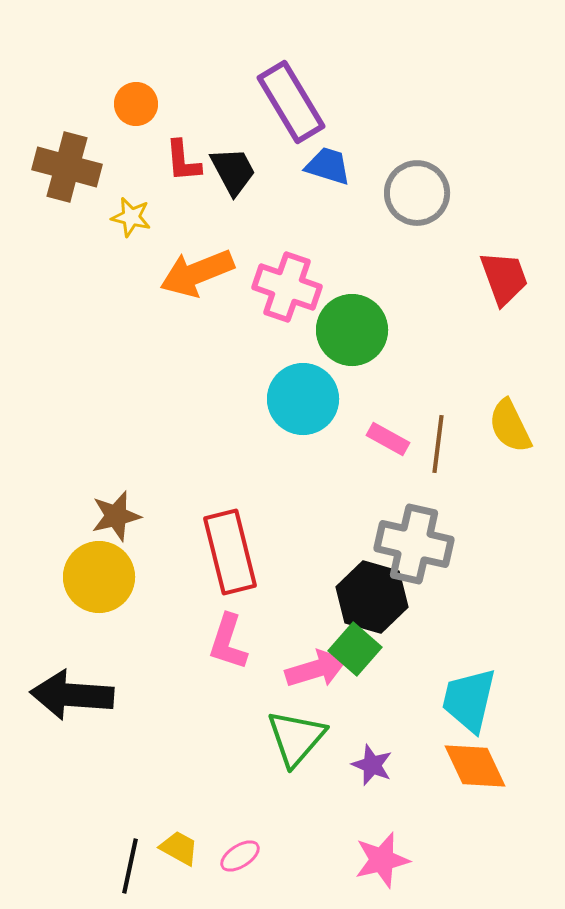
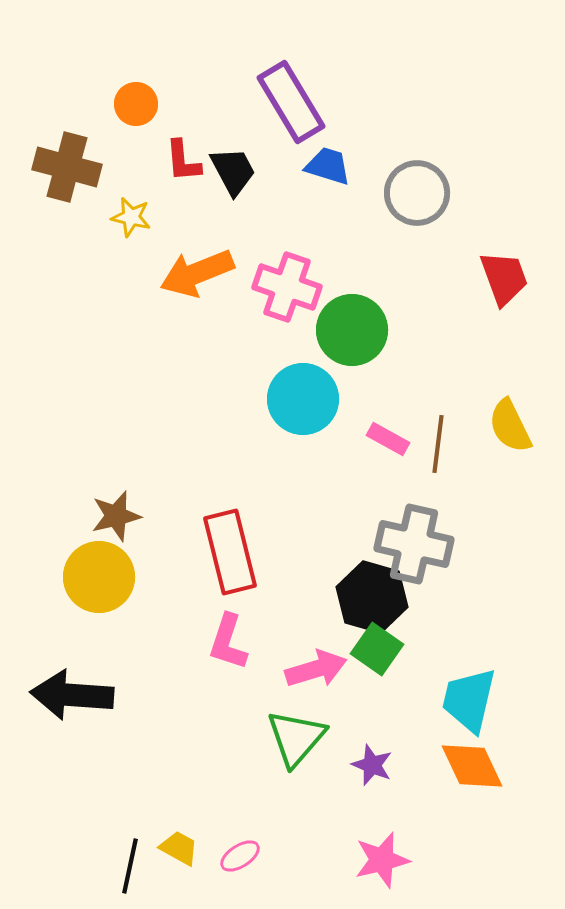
green square: moved 22 px right; rotated 6 degrees counterclockwise
orange diamond: moved 3 px left
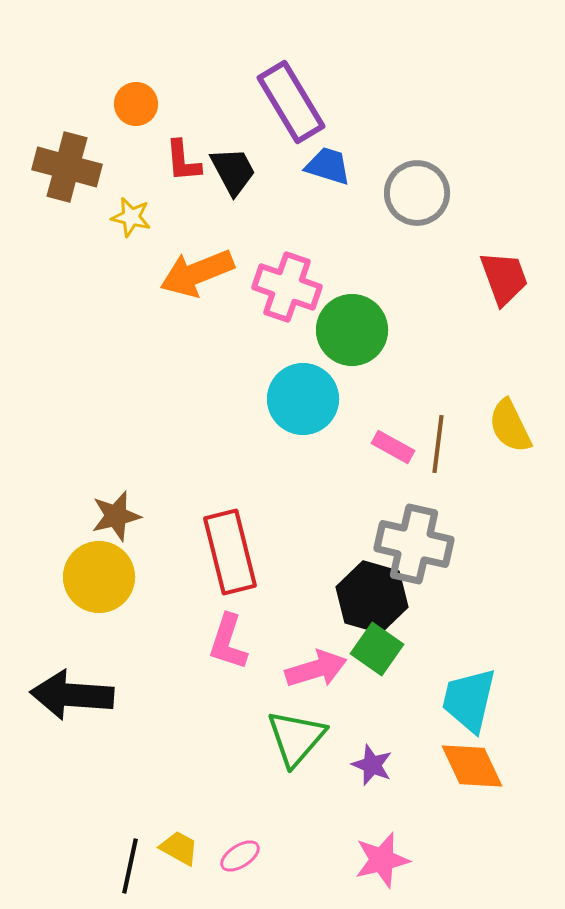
pink rectangle: moved 5 px right, 8 px down
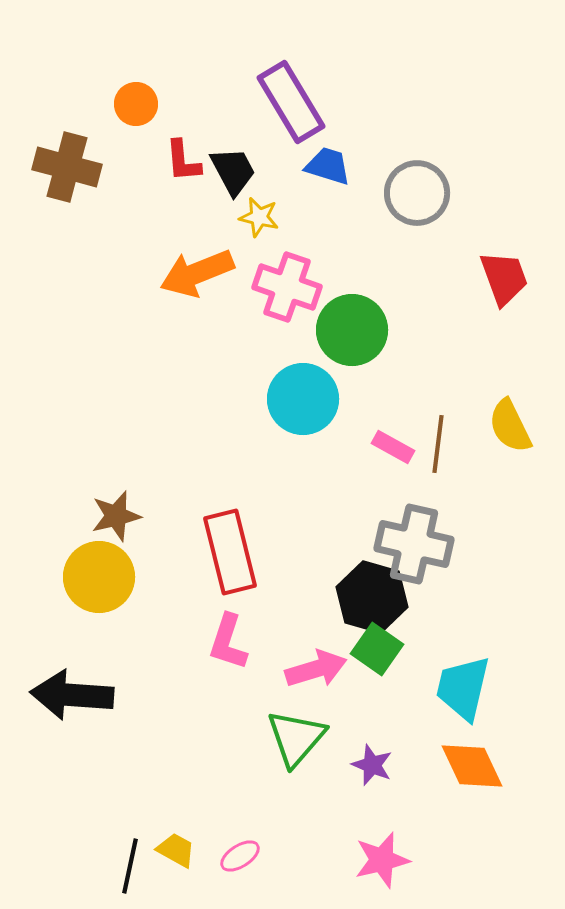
yellow star: moved 128 px right
cyan trapezoid: moved 6 px left, 12 px up
yellow trapezoid: moved 3 px left, 2 px down
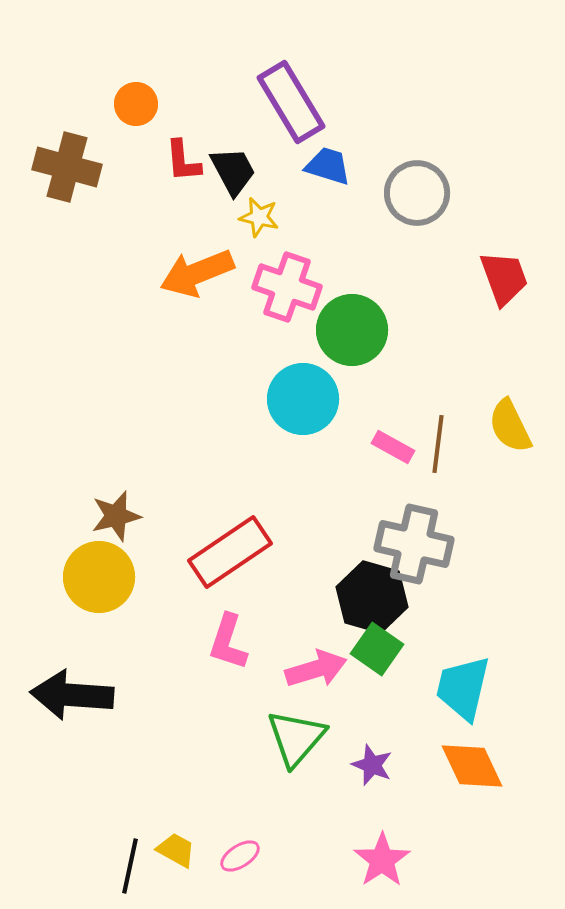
red rectangle: rotated 70 degrees clockwise
pink star: rotated 20 degrees counterclockwise
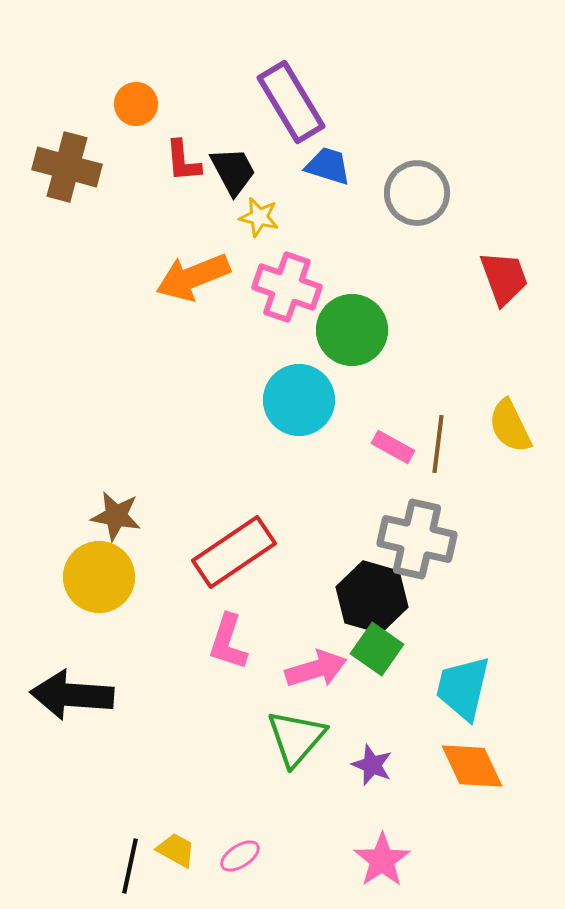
orange arrow: moved 4 px left, 4 px down
cyan circle: moved 4 px left, 1 px down
brown star: rotated 24 degrees clockwise
gray cross: moved 3 px right, 5 px up
red rectangle: moved 4 px right
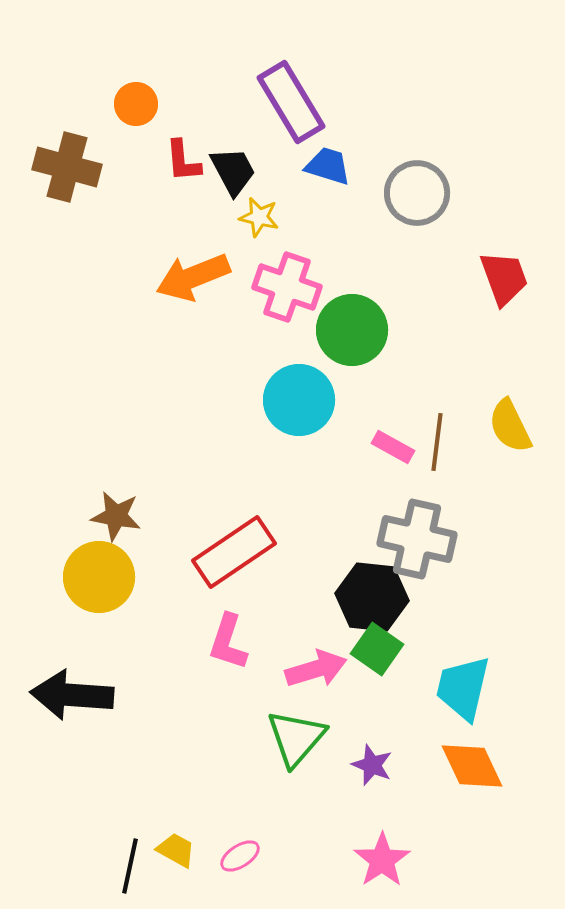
brown line: moved 1 px left, 2 px up
black hexagon: rotated 10 degrees counterclockwise
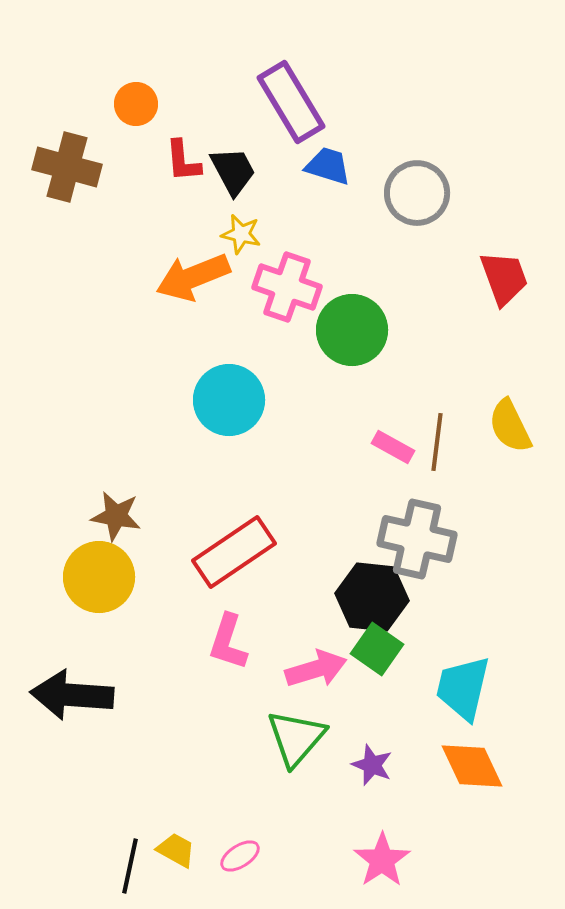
yellow star: moved 18 px left, 17 px down
cyan circle: moved 70 px left
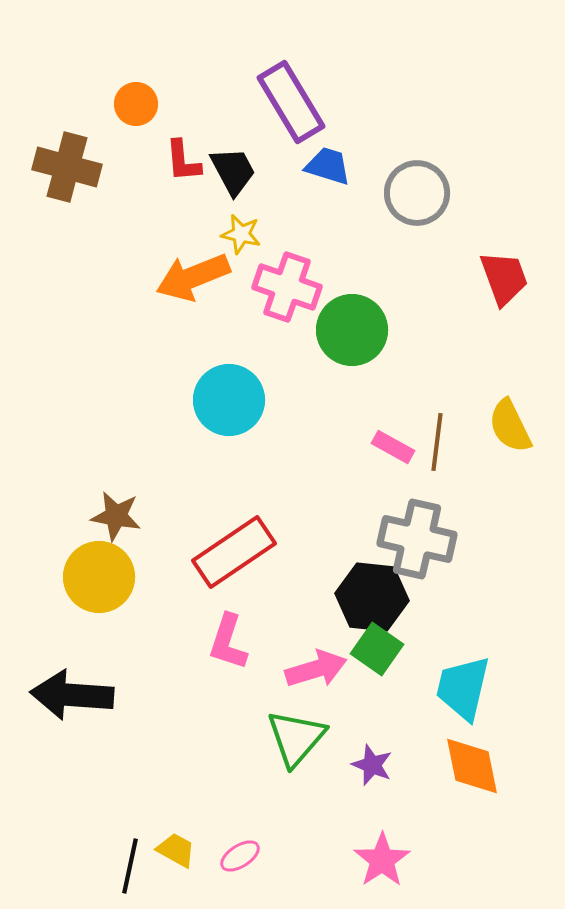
orange diamond: rotated 14 degrees clockwise
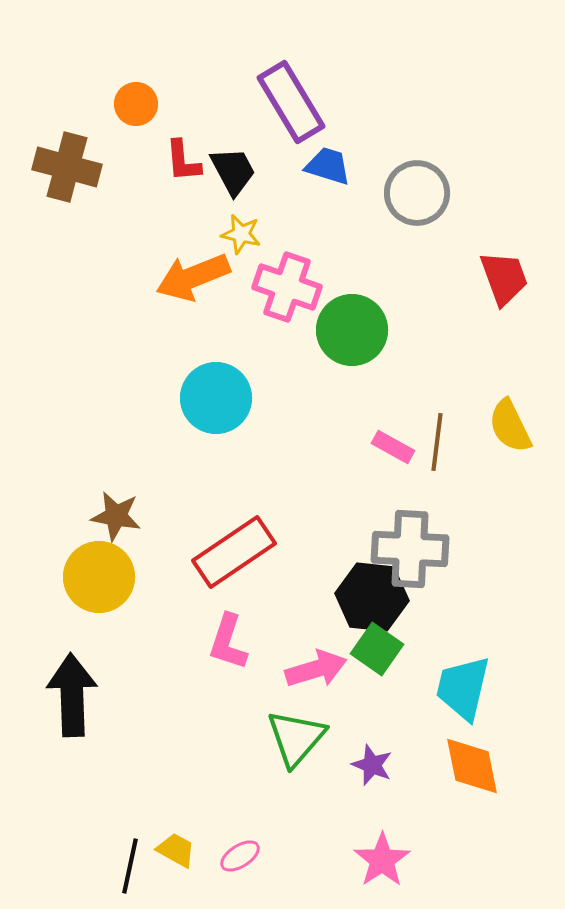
cyan circle: moved 13 px left, 2 px up
gray cross: moved 7 px left, 10 px down; rotated 10 degrees counterclockwise
black arrow: rotated 84 degrees clockwise
